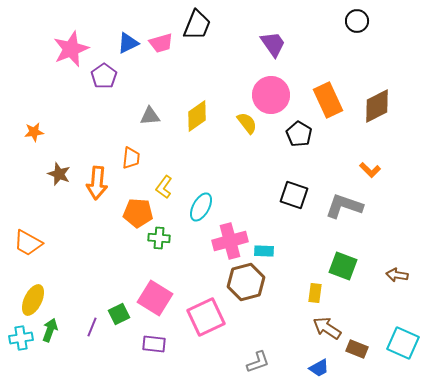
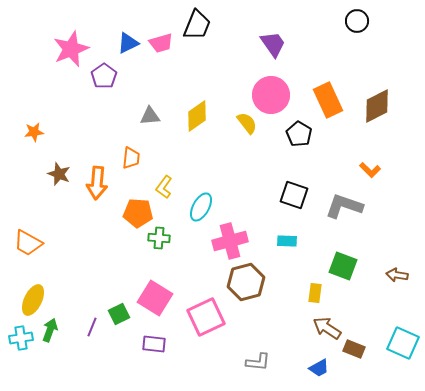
cyan rectangle at (264, 251): moved 23 px right, 10 px up
brown rectangle at (357, 349): moved 3 px left
gray L-shape at (258, 362): rotated 25 degrees clockwise
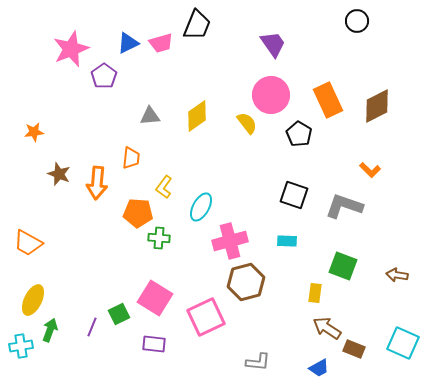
cyan cross at (21, 338): moved 8 px down
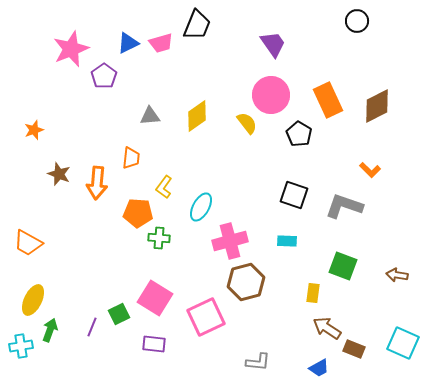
orange star at (34, 132): moved 2 px up; rotated 12 degrees counterclockwise
yellow rectangle at (315, 293): moved 2 px left
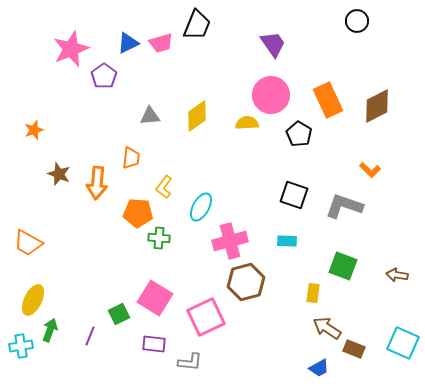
yellow semicircle at (247, 123): rotated 55 degrees counterclockwise
purple line at (92, 327): moved 2 px left, 9 px down
gray L-shape at (258, 362): moved 68 px left
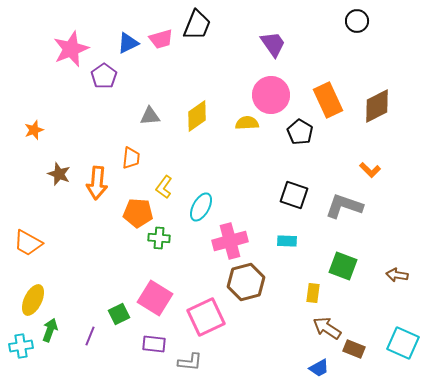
pink trapezoid at (161, 43): moved 4 px up
black pentagon at (299, 134): moved 1 px right, 2 px up
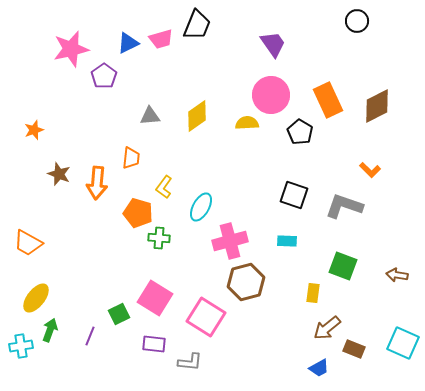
pink star at (71, 49): rotated 9 degrees clockwise
orange pentagon at (138, 213): rotated 12 degrees clockwise
yellow ellipse at (33, 300): moved 3 px right, 2 px up; rotated 12 degrees clockwise
pink square at (206, 317): rotated 33 degrees counterclockwise
brown arrow at (327, 328): rotated 72 degrees counterclockwise
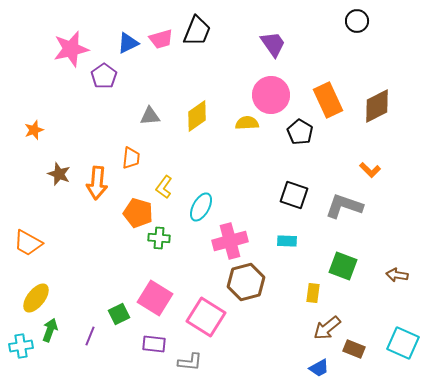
black trapezoid at (197, 25): moved 6 px down
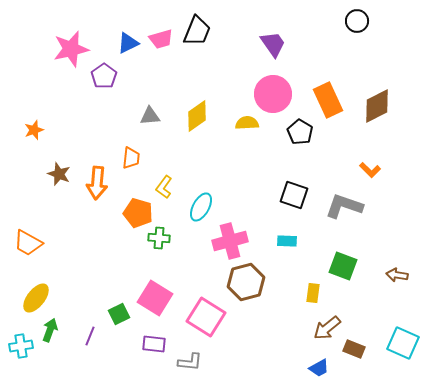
pink circle at (271, 95): moved 2 px right, 1 px up
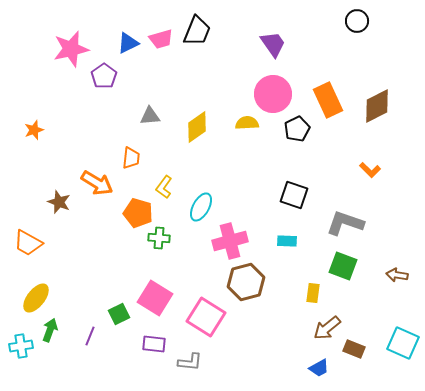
yellow diamond at (197, 116): moved 11 px down
black pentagon at (300, 132): moved 3 px left, 3 px up; rotated 15 degrees clockwise
brown star at (59, 174): moved 28 px down
orange arrow at (97, 183): rotated 64 degrees counterclockwise
gray L-shape at (344, 206): moved 1 px right, 17 px down
